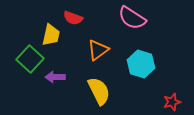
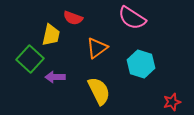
orange triangle: moved 1 px left, 2 px up
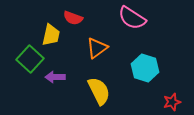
cyan hexagon: moved 4 px right, 4 px down
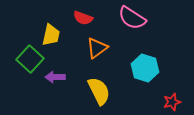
red semicircle: moved 10 px right
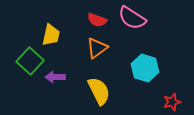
red semicircle: moved 14 px right, 2 px down
green square: moved 2 px down
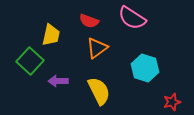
red semicircle: moved 8 px left, 1 px down
purple arrow: moved 3 px right, 4 px down
